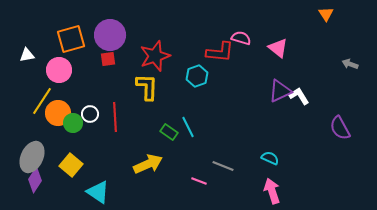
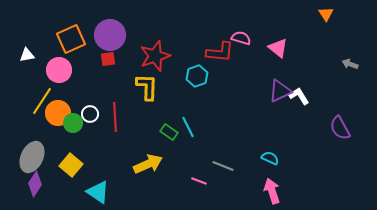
orange square: rotated 8 degrees counterclockwise
purple diamond: moved 4 px down
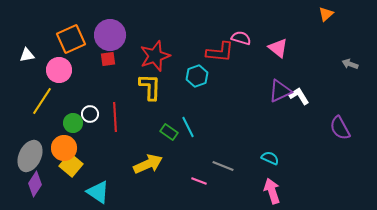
orange triangle: rotated 21 degrees clockwise
yellow L-shape: moved 3 px right
orange circle: moved 6 px right, 35 px down
gray ellipse: moved 2 px left, 1 px up
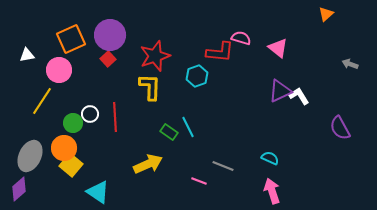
red square: rotated 35 degrees counterclockwise
purple diamond: moved 16 px left, 5 px down; rotated 15 degrees clockwise
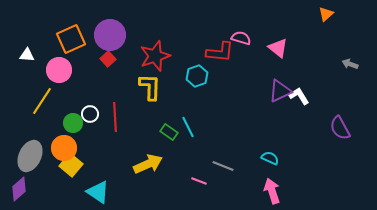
white triangle: rotated 14 degrees clockwise
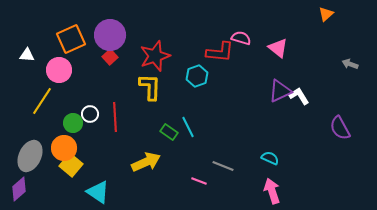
red square: moved 2 px right, 2 px up
yellow arrow: moved 2 px left, 2 px up
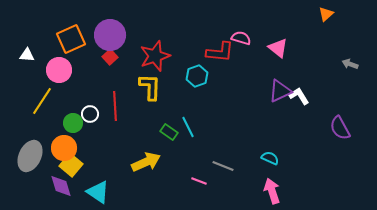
red line: moved 11 px up
purple diamond: moved 42 px right, 3 px up; rotated 65 degrees counterclockwise
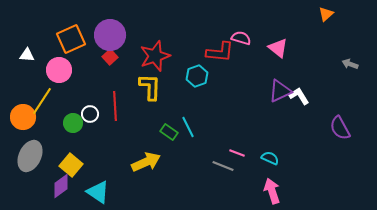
orange circle: moved 41 px left, 31 px up
pink line: moved 38 px right, 28 px up
purple diamond: rotated 70 degrees clockwise
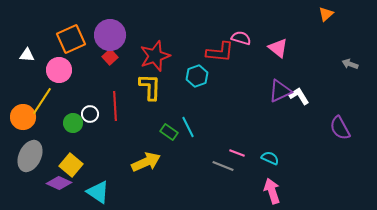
purple diamond: moved 2 px left, 3 px up; rotated 60 degrees clockwise
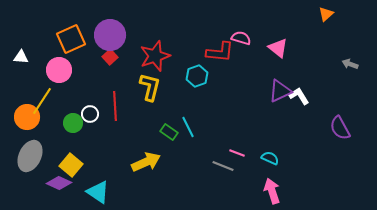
white triangle: moved 6 px left, 2 px down
yellow L-shape: rotated 12 degrees clockwise
orange circle: moved 4 px right
